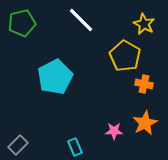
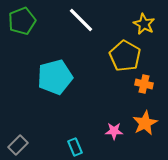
green pentagon: moved 2 px up; rotated 8 degrees counterclockwise
cyan pentagon: rotated 12 degrees clockwise
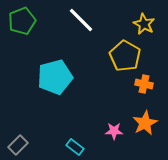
cyan rectangle: rotated 30 degrees counterclockwise
